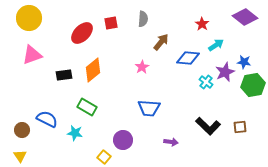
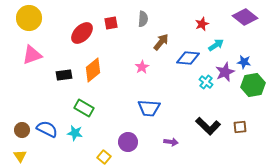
red star: rotated 16 degrees clockwise
green rectangle: moved 3 px left, 1 px down
blue semicircle: moved 10 px down
purple circle: moved 5 px right, 2 px down
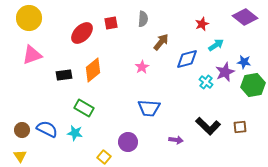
blue diamond: moved 1 px left, 1 px down; rotated 20 degrees counterclockwise
purple arrow: moved 5 px right, 2 px up
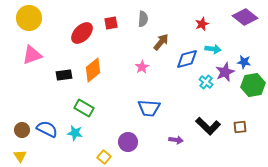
cyan arrow: moved 3 px left, 4 px down; rotated 42 degrees clockwise
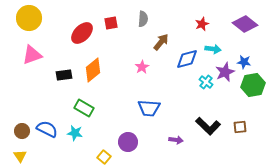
purple diamond: moved 7 px down
brown circle: moved 1 px down
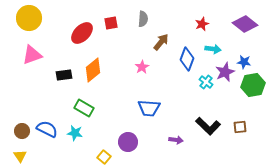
blue diamond: rotated 55 degrees counterclockwise
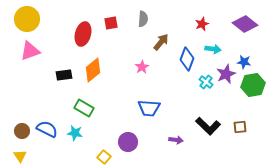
yellow circle: moved 2 px left, 1 px down
red ellipse: moved 1 px right, 1 px down; rotated 30 degrees counterclockwise
pink triangle: moved 2 px left, 4 px up
purple star: moved 1 px right, 2 px down
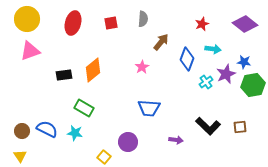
red ellipse: moved 10 px left, 11 px up
cyan cross: rotated 16 degrees clockwise
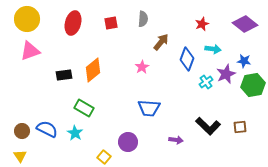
blue star: moved 1 px up
cyan star: rotated 21 degrees clockwise
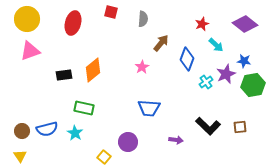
red square: moved 11 px up; rotated 24 degrees clockwise
brown arrow: moved 1 px down
cyan arrow: moved 3 px right, 4 px up; rotated 35 degrees clockwise
green rectangle: rotated 18 degrees counterclockwise
blue semicircle: rotated 140 degrees clockwise
